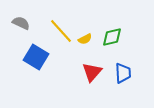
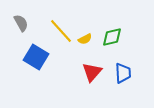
gray semicircle: rotated 36 degrees clockwise
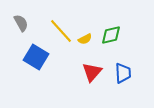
green diamond: moved 1 px left, 2 px up
